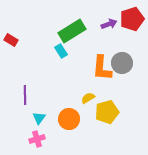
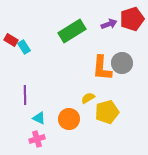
cyan rectangle: moved 37 px left, 4 px up
cyan triangle: rotated 40 degrees counterclockwise
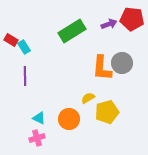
red pentagon: rotated 25 degrees clockwise
purple line: moved 19 px up
pink cross: moved 1 px up
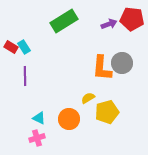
green rectangle: moved 8 px left, 10 px up
red rectangle: moved 7 px down
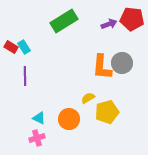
orange L-shape: moved 1 px up
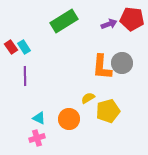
red rectangle: rotated 24 degrees clockwise
yellow pentagon: moved 1 px right, 1 px up
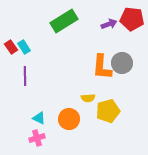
yellow semicircle: rotated 152 degrees counterclockwise
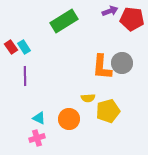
purple arrow: moved 1 px right, 13 px up
